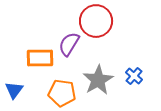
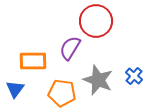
purple semicircle: moved 1 px right, 4 px down
orange rectangle: moved 7 px left, 3 px down
gray star: rotated 20 degrees counterclockwise
blue triangle: moved 1 px right, 1 px up
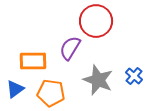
blue triangle: rotated 18 degrees clockwise
orange pentagon: moved 11 px left
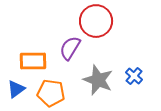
blue triangle: moved 1 px right
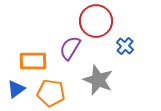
blue cross: moved 9 px left, 30 px up
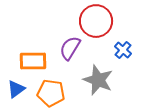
blue cross: moved 2 px left, 4 px down
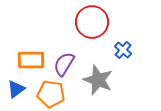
red circle: moved 4 px left, 1 px down
purple semicircle: moved 6 px left, 16 px down
orange rectangle: moved 2 px left, 1 px up
orange pentagon: moved 1 px down
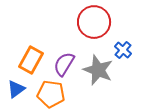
red circle: moved 2 px right
orange rectangle: rotated 60 degrees counterclockwise
gray star: moved 10 px up
